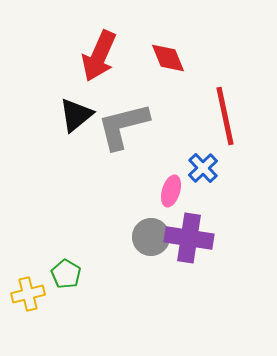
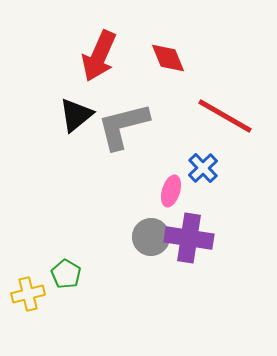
red line: rotated 48 degrees counterclockwise
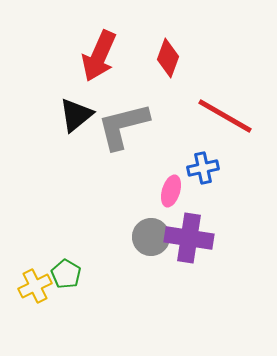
red diamond: rotated 42 degrees clockwise
blue cross: rotated 32 degrees clockwise
yellow cross: moved 7 px right, 8 px up; rotated 12 degrees counterclockwise
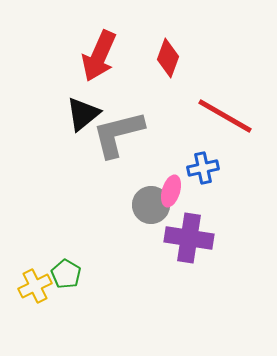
black triangle: moved 7 px right, 1 px up
gray L-shape: moved 5 px left, 8 px down
gray circle: moved 32 px up
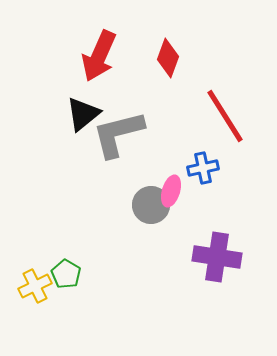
red line: rotated 28 degrees clockwise
purple cross: moved 28 px right, 19 px down
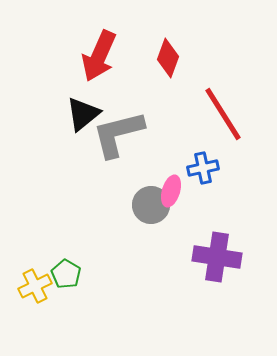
red line: moved 2 px left, 2 px up
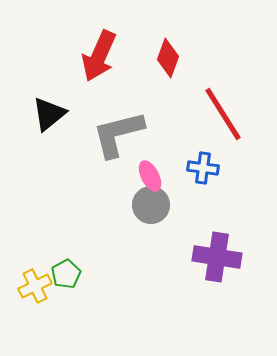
black triangle: moved 34 px left
blue cross: rotated 20 degrees clockwise
pink ellipse: moved 21 px left, 15 px up; rotated 44 degrees counterclockwise
green pentagon: rotated 12 degrees clockwise
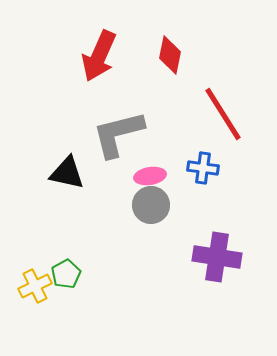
red diamond: moved 2 px right, 3 px up; rotated 9 degrees counterclockwise
black triangle: moved 18 px right, 59 px down; rotated 51 degrees clockwise
pink ellipse: rotated 72 degrees counterclockwise
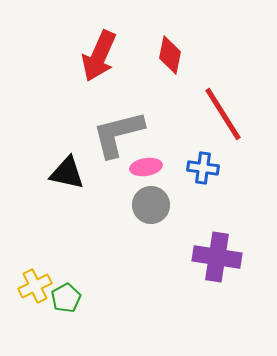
pink ellipse: moved 4 px left, 9 px up
green pentagon: moved 24 px down
